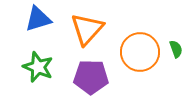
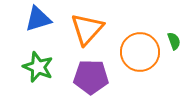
green semicircle: moved 2 px left, 8 px up
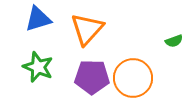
green semicircle: rotated 90 degrees clockwise
orange circle: moved 7 px left, 26 px down
purple pentagon: moved 1 px right
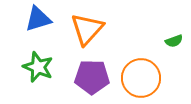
orange circle: moved 8 px right
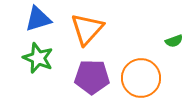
green star: moved 9 px up
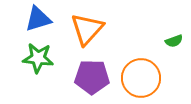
green star: rotated 16 degrees counterclockwise
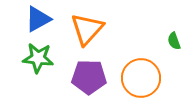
blue triangle: rotated 12 degrees counterclockwise
green semicircle: rotated 90 degrees clockwise
purple pentagon: moved 3 px left
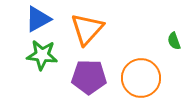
green star: moved 4 px right, 3 px up
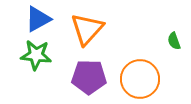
green star: moved 6 px left
orange circle: moved 1 px left, 1 px down
